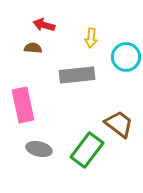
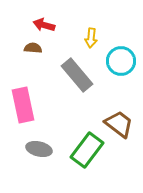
cyan circle: moved 5 px left, 4 px down
gray rectangle: rotated 56 degrees clockwise
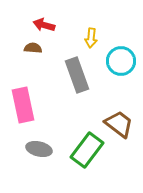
gray rectangle: rotated 20 degrees clockwise
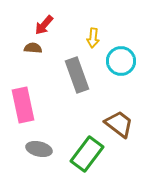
red arrow: rotated 65 degrees counterclockwise
yellow arrow: moved 2 px right
green rectangle: moved 4 px down
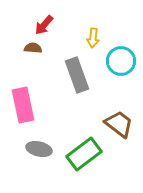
green rectangle: moved 3 px left; rotated 16 degrees clockwise
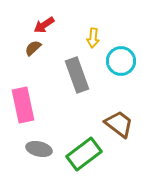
red arrow: rotated 15 degrees clockwise
brown semicircle: rotated 48 degrees counterclockwise
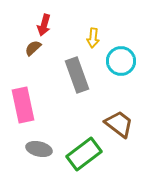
red arrow: rotated 40 degrees counterclockwise
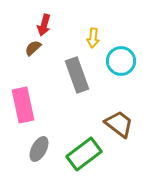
gray ellipse: rotated 75 degrees counterclockwise
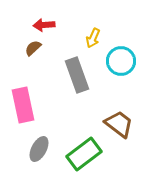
red arrow: rotated 70 degrees clockwise
yellow arrow: rotated 18 degrees clockwise
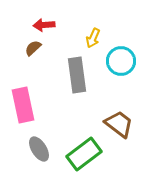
gray rectangle: rotated 12 degrees clockwise
gray ellipse: rotated 60 degrees counterclockwise
